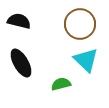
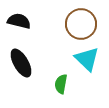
brown circle: moved 1 px right
cyan triangle: moved 1 px right, 1 px up
green semicircle: rotated 66 degrees counterclockwise
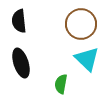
black semicircle: rotated 110 degrees counterclockwise
black ellipse: rotated 12 degrees clockwise
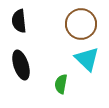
black ellipse: moved 2 px down
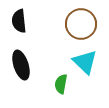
cyan triangle: moved 2 px left, 3 px down
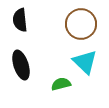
black semicircle: moved 1 px right, 1 px up
green semicircle: rotated 66 degrees clockwise
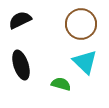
black semicircle: rotated 70 degrees clockwise
green semicircle: rotated 30 degrees clockwise
